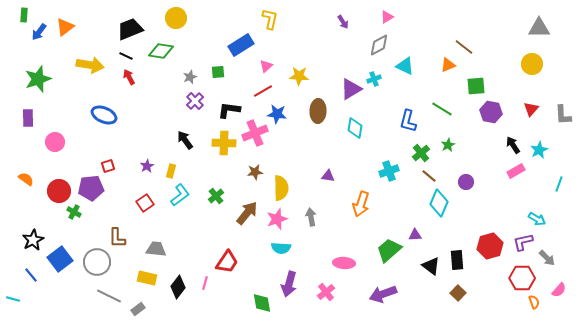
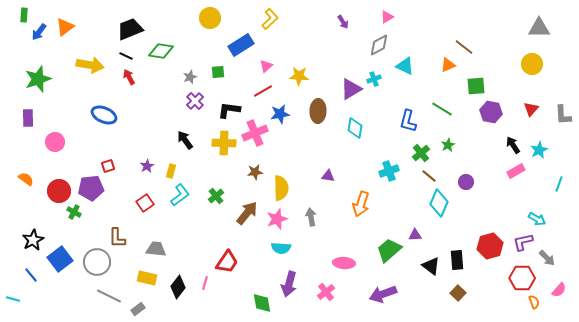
yellow circle at (176, 18): moved 34 px right
yellow L-shape at (270, 19): rotated 35 degrees clockwise
blue star at (277, 114): moved 3 px right; rotated 18 degrees counterclockwise
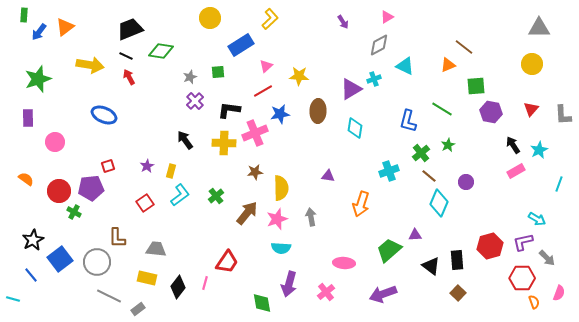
pink semicircle at (559, 290): moved 3 px down; rotated 21 degrees counterclockwise
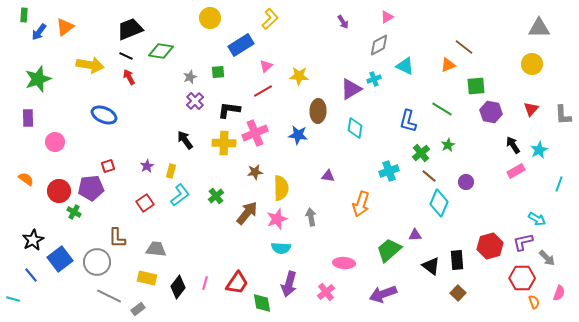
blue star at (280, 114): moved 18 px right, 21 px down; rotated 18 degrees clockwise
red trapezoid at (227, 262): moved 10 px right, 21 px down
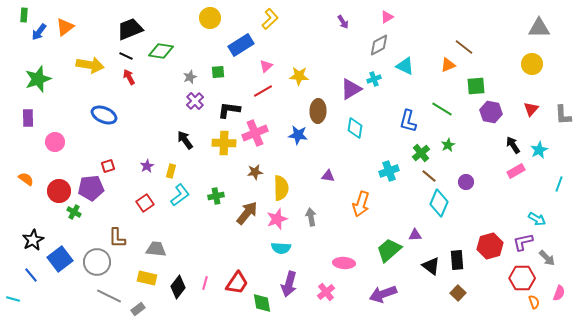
green cross at (216, 196): rotated 28 degrees clockwise
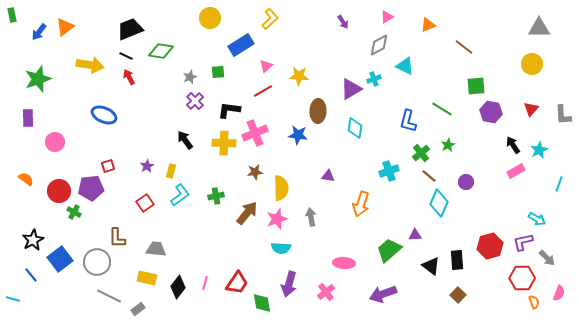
green rectangle at (24, 15): moved 12 px left; rotated 16 degrees counterclockwise
orange triangle at (448, 65): moved 20 px left, 40 px up
brown square at (458, 293): moved 2 px down
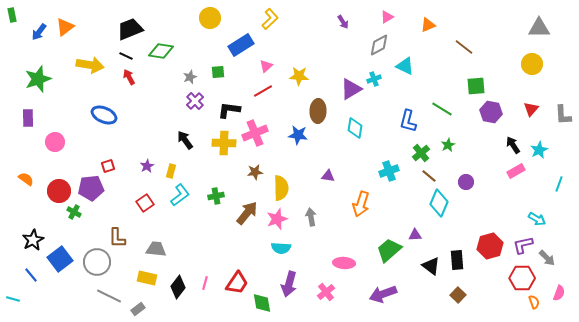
purple L-shape at (523, 242): moved 3 px down
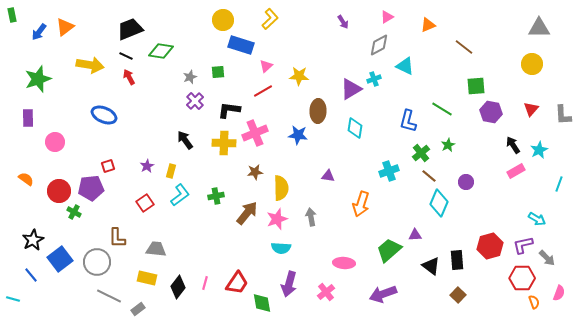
yellow circle at (210, 18): moved 13 px right, 2 px down
blue rectangle at (241, 45): rotated 50 degrees clockwise
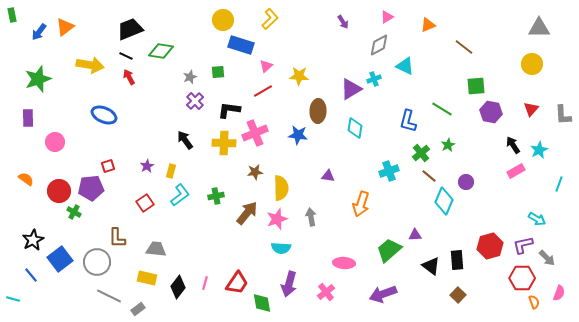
cyan diamond at (439, 203): moved 5 px right, 2 px up
